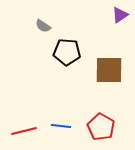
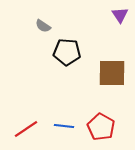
purple triangle: rotated 30 degrees counterclockwise
brown square: moved 3 px right, 3 px down
blue line: moved 3 px right
red line: moved 2 px right, 2 px up; rotated 20 degrees counterclockwise
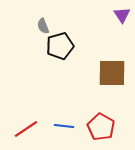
purple triangle: moved 2 px right
gray semicircle: rotated 35 degrees clockwise
black pentagon: moved 7 px left, 6 px up; rotated 20 degrees counterclockwise
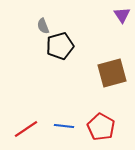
brown square: rotated 16 degrees counterclockwise
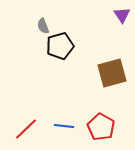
red line: rotated 10 degrees counterclockwise
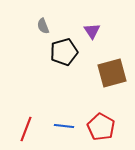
purple triangle: moved 30 px left, 16 px down
black pentagon: moved 4 px right, 6 px down
red line: rotated 25 degrees counterclockwise
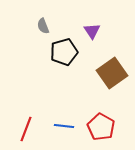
brown square: rotated 20 degrees counterclockwise
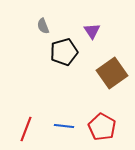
red pentagon: moved 1 px right
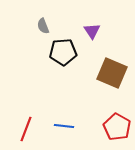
black pentagon: moved 1 px left; rotated 12 degrees clockwise
brown square: rotated 32 degrees counterclockwise
red pentagon: moved 15 px right
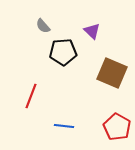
gray semicircle: rotated 21 degrees counterclockwise
purple triangle: rotated 12 degrees counterclockwise
red line: moved 5 px right, 33 px up
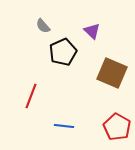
black pentagon: rotated 20 degrees counterclockwise
